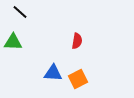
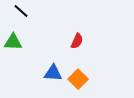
black line: moved 1 px right, 1 px up
red semicircle: rotated 14 degrees clockwise
orange square: rotated 18 degrees counterclockwise
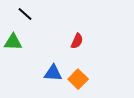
black line: moved 4 px right, 3 px down
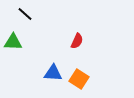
orange square: moved 1 px right; rotated 12 degrees counterclockwise
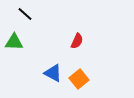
green triangle: moved 1 px right
blue triangle: rotated 24 degrees clockwise
orange square: rotated 18 degrees clockwise
